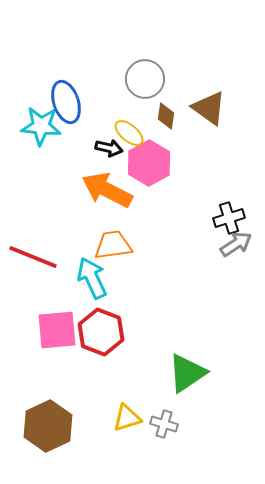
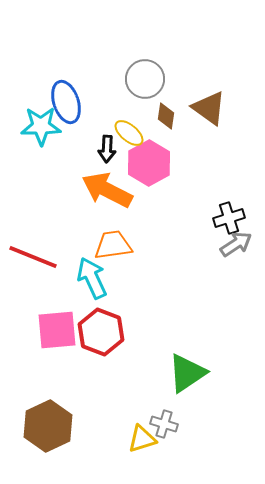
cyan star: rotated 6 degrees counterclockwise
black arrow: moved 2 px left, 1 px down; rotated 80 degrees clockwise
yellow triangle: moved 15 px right, 21 px down
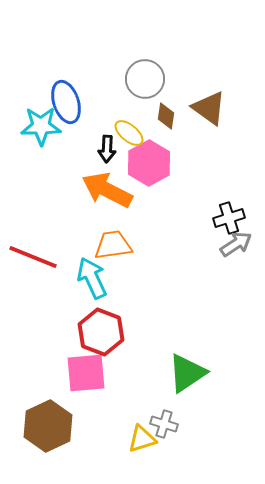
pink square: moved 29 px right, 43 px down
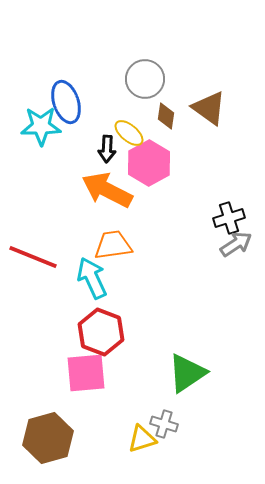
brown hexagon: moved 12 px down; rotated 9 degrees clockwise
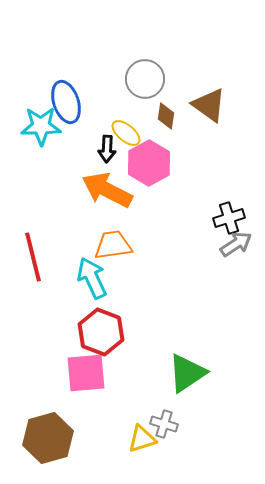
brown triangle: moved 3 px up
yellow ellipse: moved 3 px left
red line: rotated 54 degrees clockwise
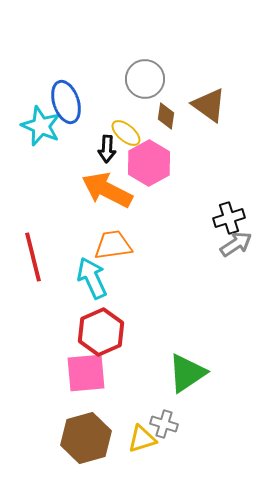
cyan star: rotated 24 degrees clockwise
red hexagon: rotated 15 degrees clockwise
brown hexagon: moved 38 px right
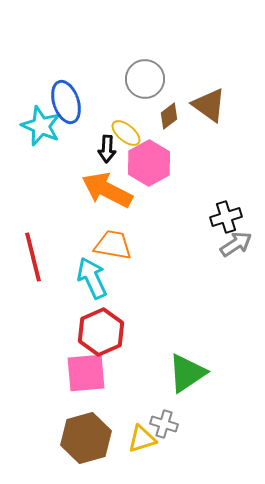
brown diamond: moved 3 px right; rotated 44 degrees clockwise
black cross: moved 3 px left, 1 px up
orange trapezoid: rotated 18 degrees clockwise
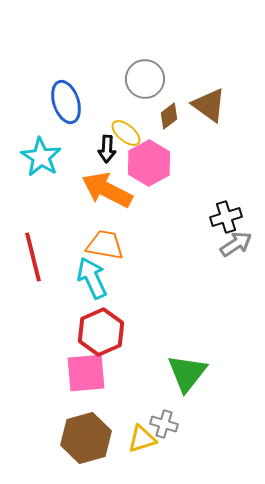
cyan star: moved 31 px down; rotated 9 degrees clockwise
orange trapezoid: moved 8 px left
green triangle: rotated 18 degrees counterclockwise
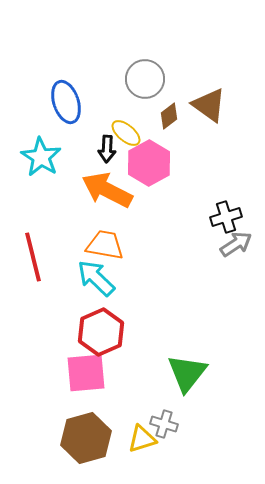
cyan arrow: moved 4 px right; rotated 21 degrees counterclockwise
